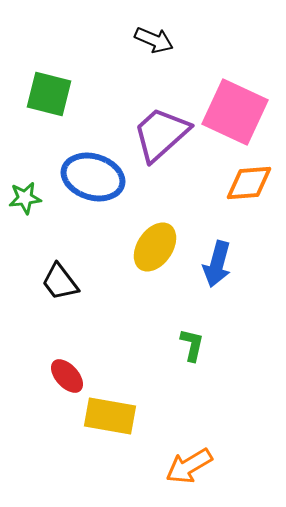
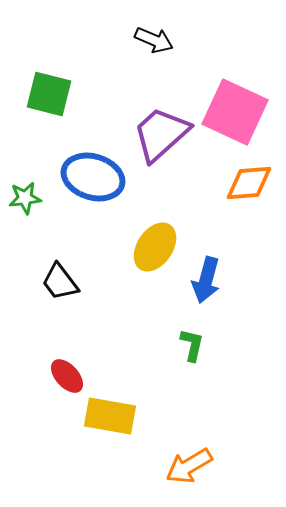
blue arrow: moved 11 px left, 16 px down
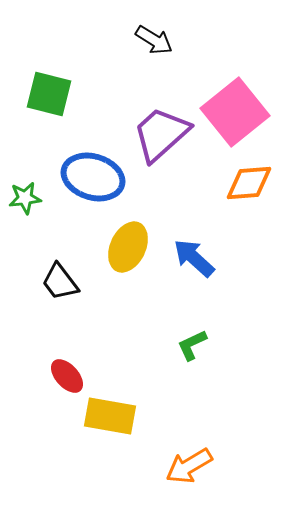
black arrow: rotated 9 degrees clockwise
pink square: rotated 26 degrees clockwise
yellow ellipse: moved 27 px left; rotated 9 degrees counterclockwise
blue arrow: moved 12 px left, 22 px up; rotated 117 degrees clockwise
green L-shape: rotated 128 degrees counterclockwise
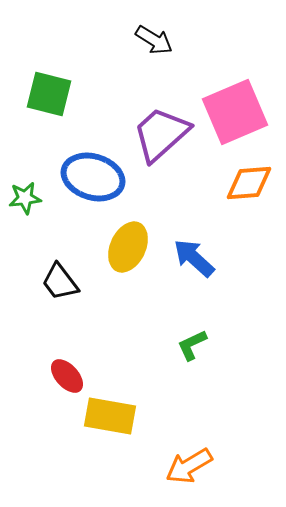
pink square: rotated 16 degrees clockwise
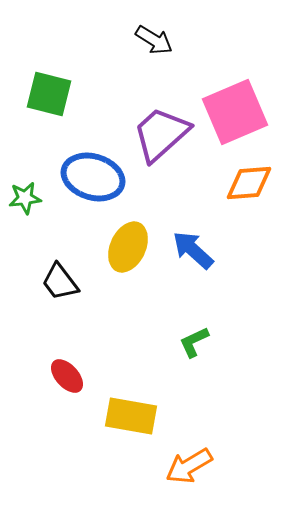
blue arrow: moved 1 px left, 8 px up
green L-shape: moved 2 px right, 3 px up
yellow rectangle: moved 21 px right
